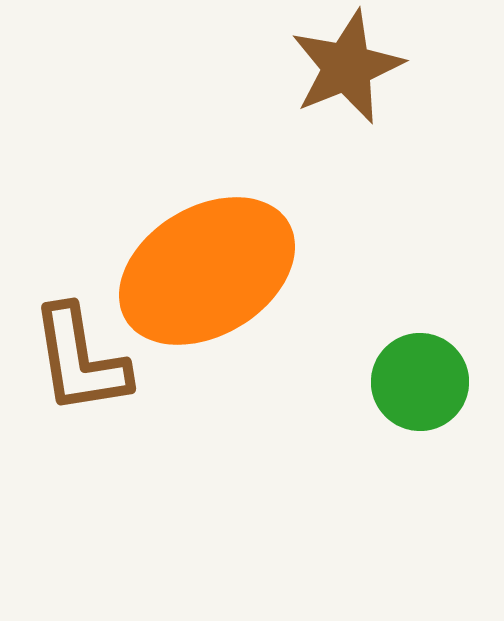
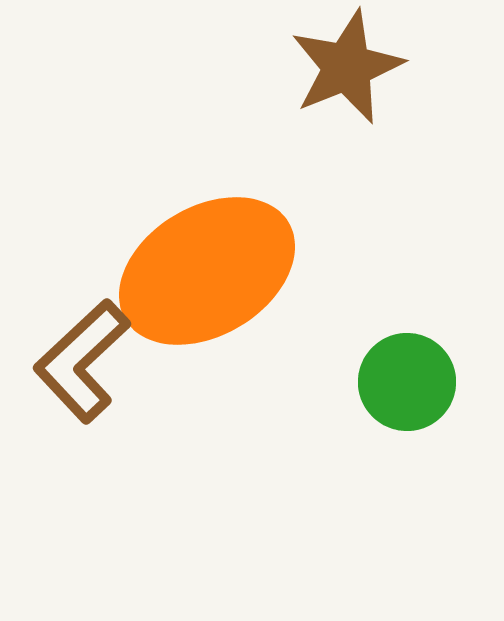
brown L-shape: moved 2 px right, 1 px down; rotated 56 degrees clockwise
green circle: moved 13 px left
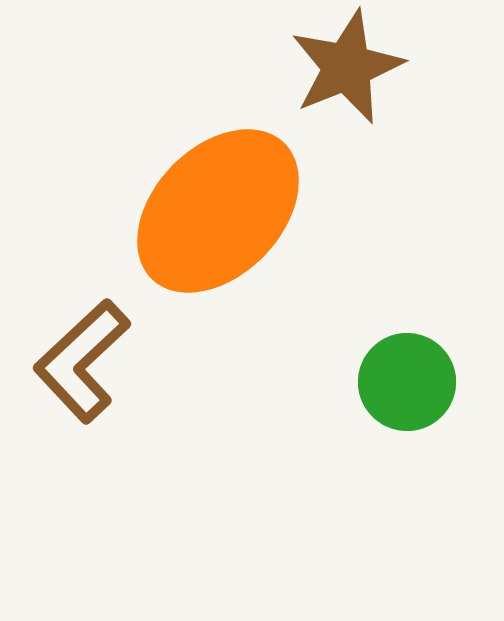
orange ellipse: moved 11 px right, 60 px up; rotated 15 degrees counterclockwise
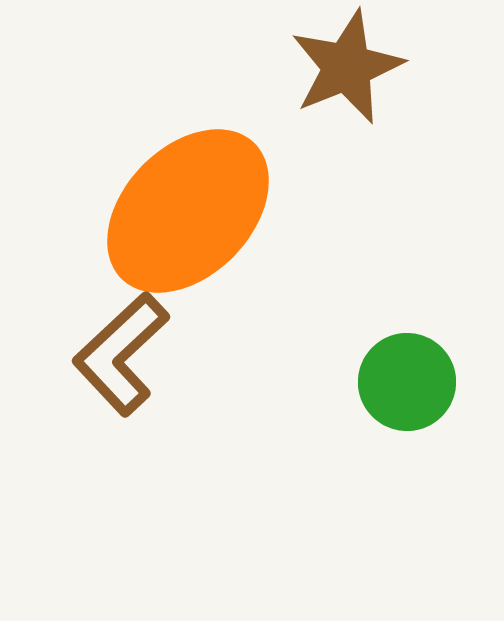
orange ellipse: moved 30 px left
brown L-shape: moved 39 px right, 7 px up
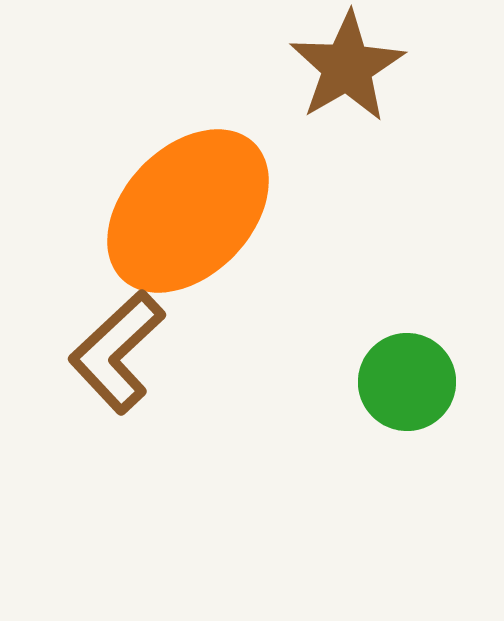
brown star: rotated 8 degrees counterclockwise
brown L-shape: moved 4 px left, 2 px up
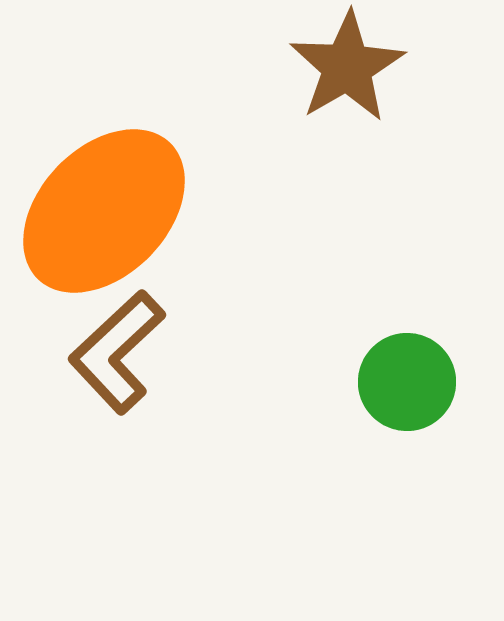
orange ellipse: moved 84 px left
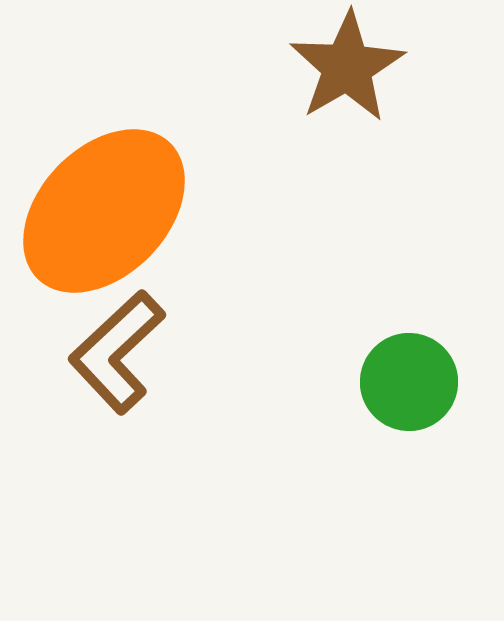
green circle: moved 2 px right
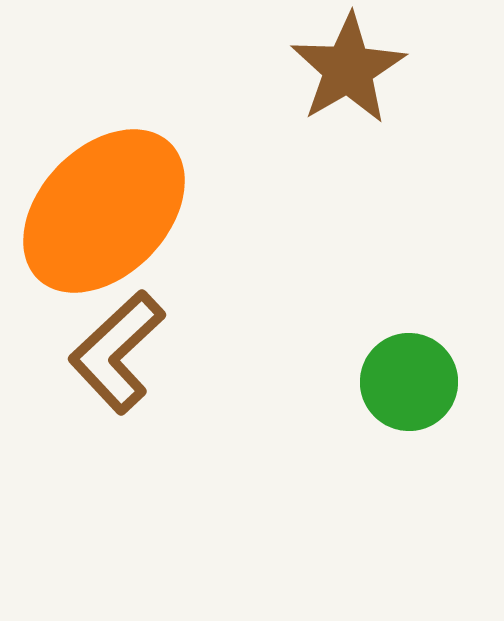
brown star: moved 1 px right, 2 px down
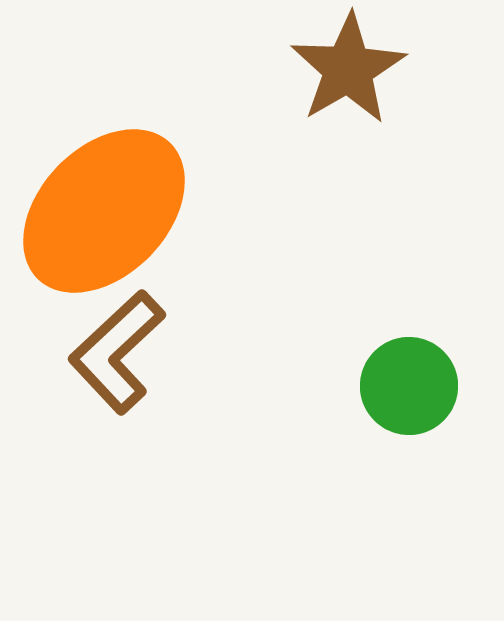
green circle: moved 4 px down
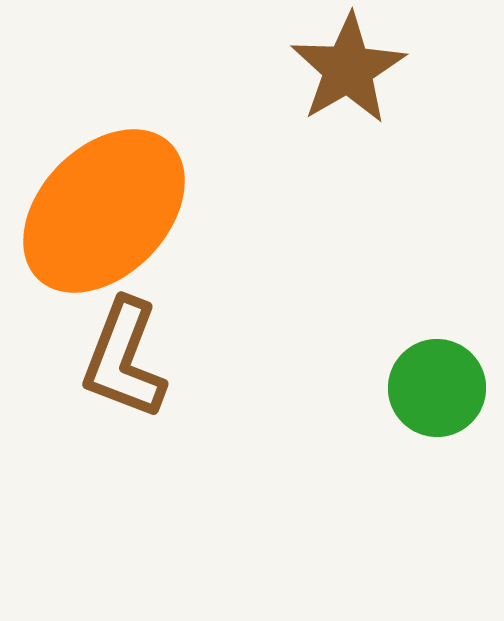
brown L-shape: moved 7 px right, 7 px down; rotated 26 degrees counterclockwise
green circle: moved 28 px right, 2 px down
